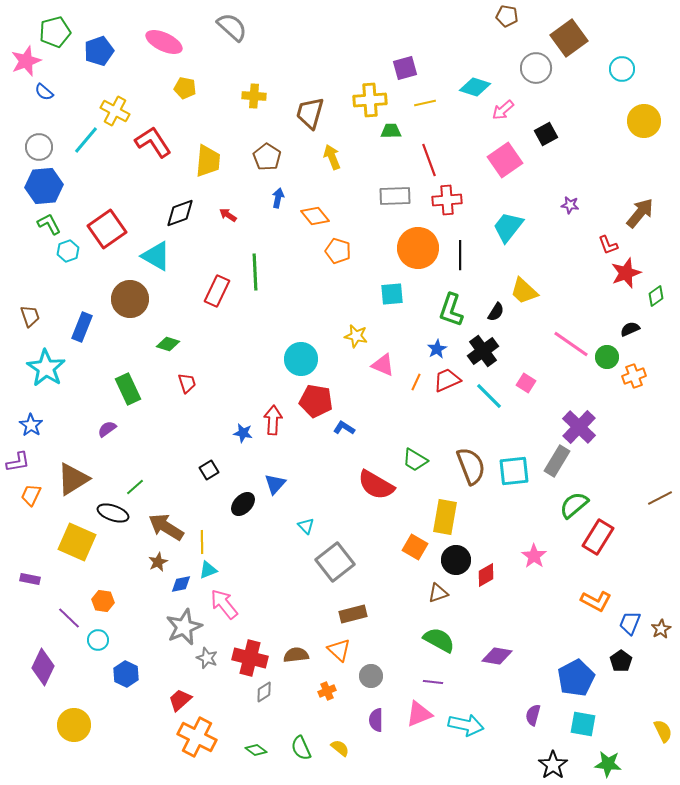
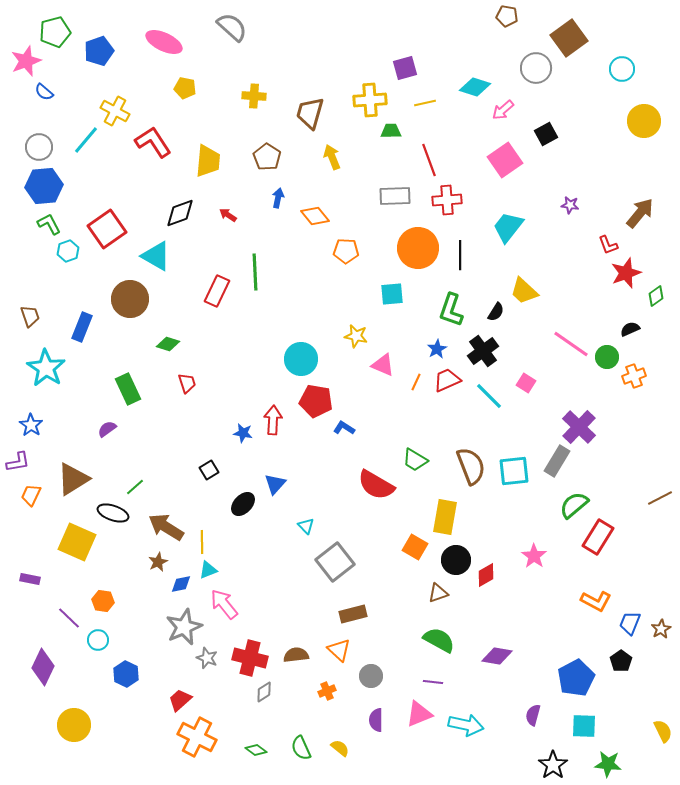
orange pentagon at (338, 251): moved 8 px right; rotated 15 degrees counterclockwise
cyan square at (583, 724): moved 1 px right, 2 px down; rotated 8 degrees counterclockwise
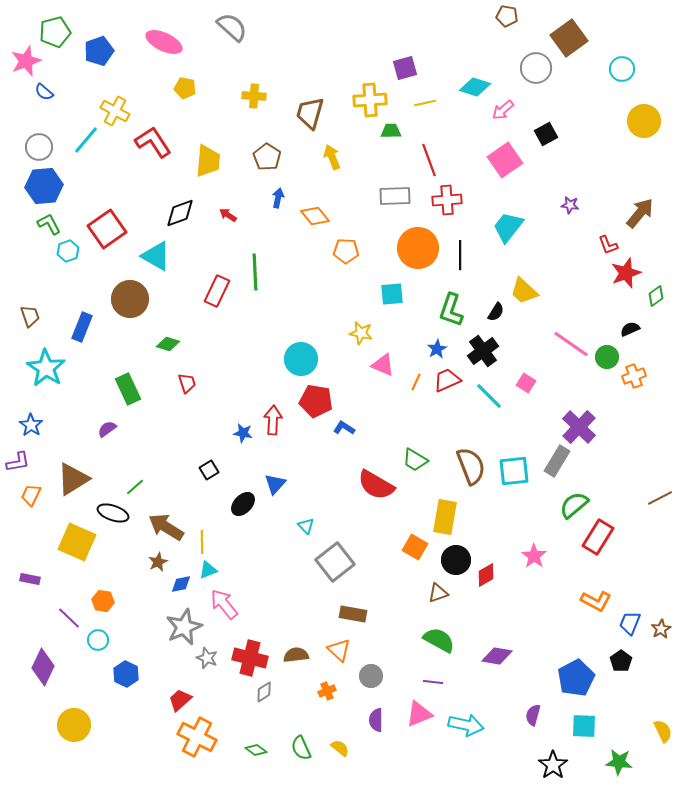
yellow star at (356, 336): moved 5 px right, 3 px up
brown rectangle at (353, 614): rotated 24 degrees clockwise
green star at (608, 764): moved 11 px right, 2 px up
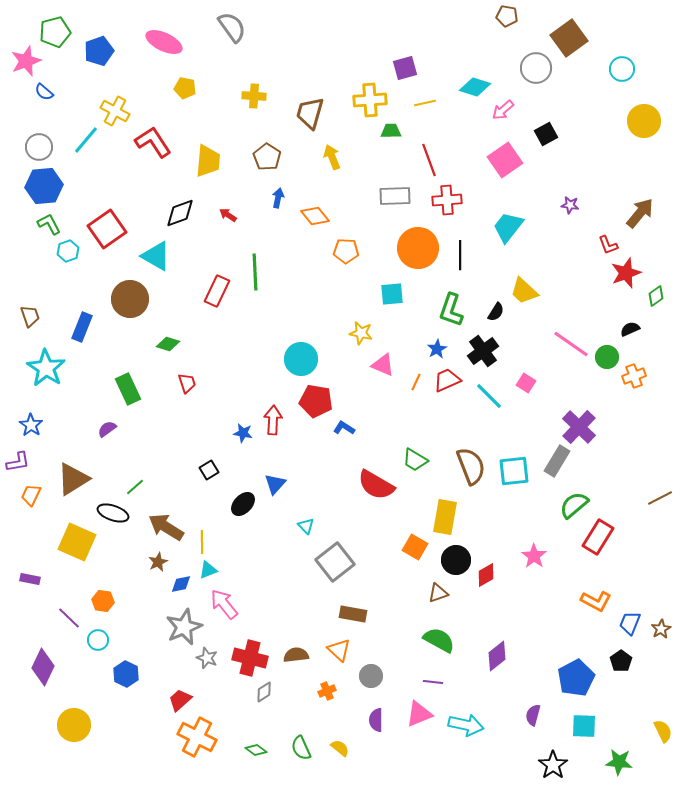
gray semicircle at (232, 27): rotated 12 degrees clockwise
purple diamond at (497, 656): rotated 48 degrees counterclockwise
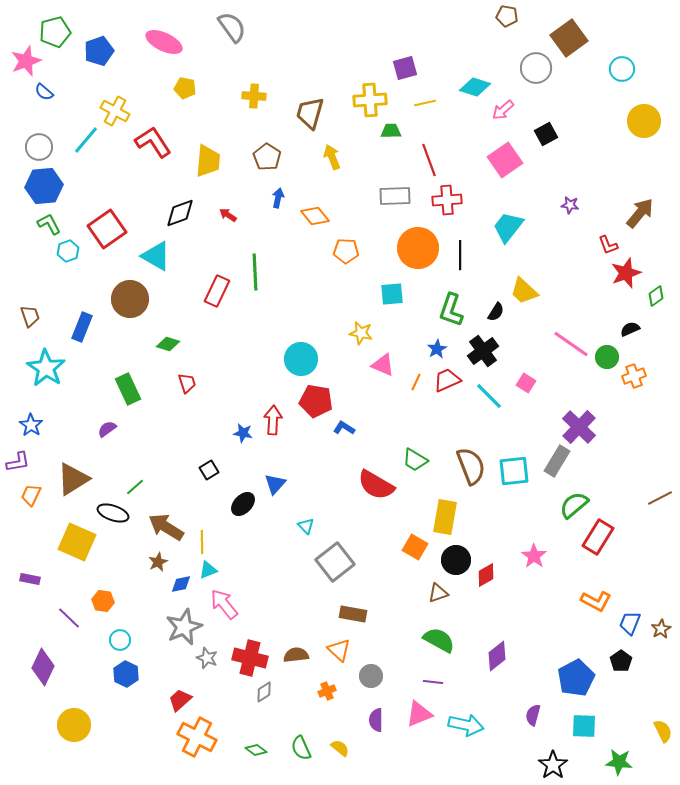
cyan circle at (98, 640): moved 22 px right
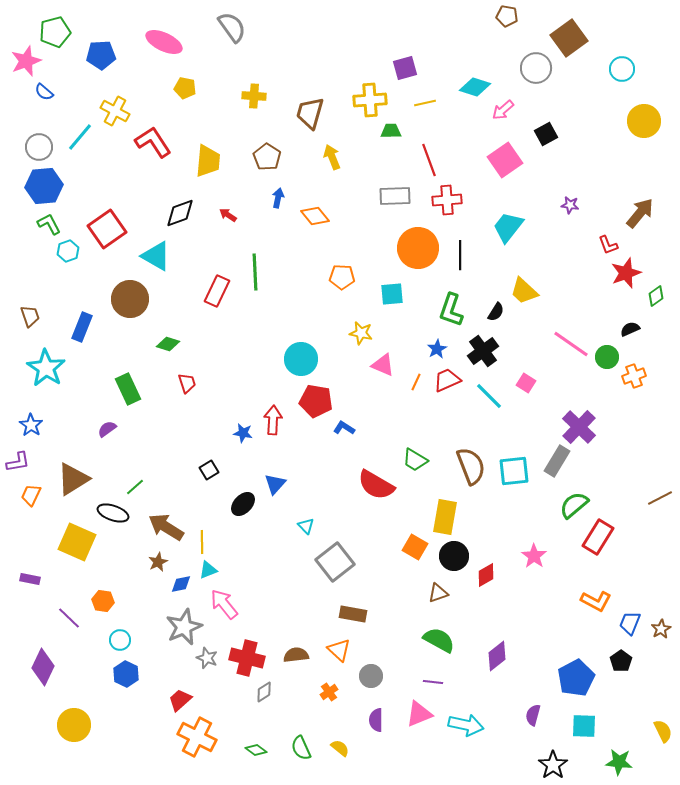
blue pentagon at (99, 51): moved 2 px right, 4 px down; rotated 16 degrees clockwise
cyan line at (86, 140): moved 6 px left, 3 px up
orange pentagon at (346, 251): moved 4 px left, 26 px down
black circle at (456, 560): moved 2 px left, 4 px up
red cross at (250, 658): moved 3 px left
orange cross at (327, 691): moved 2 px right, 1 px down; rotated 12 degrees counterclockwise
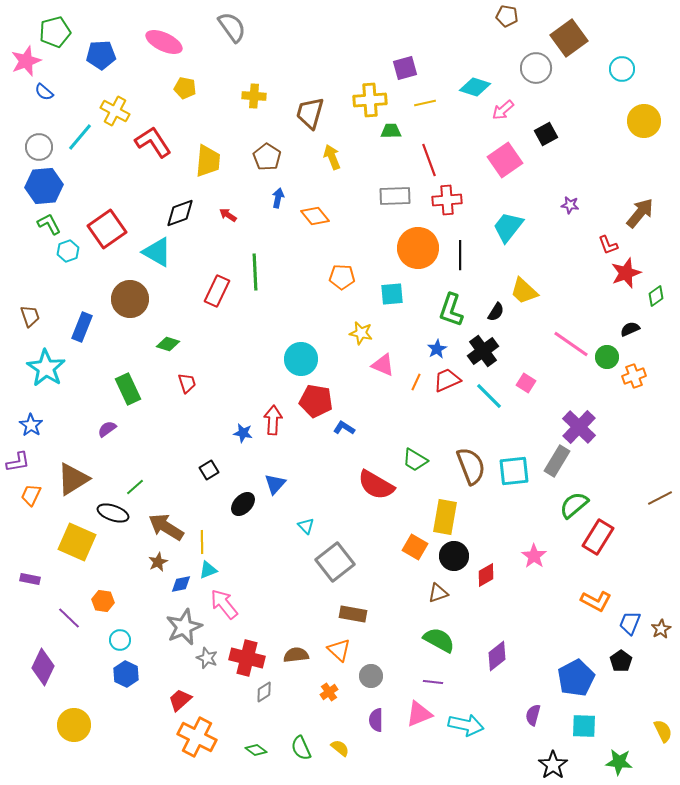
cyan triangle at (156, 256): moved 1 px right, 4 px up
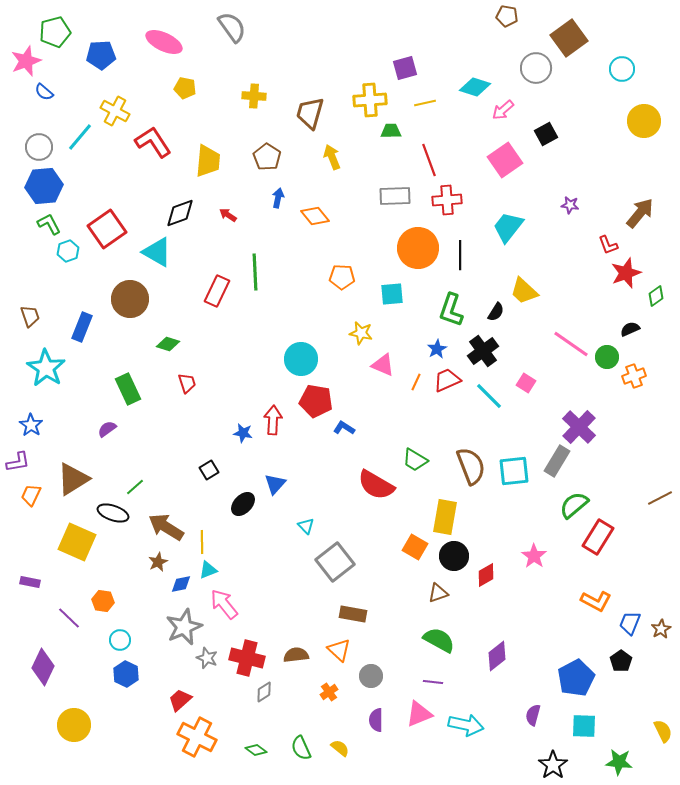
purple rectangle at (30, 579): moved 3 px down
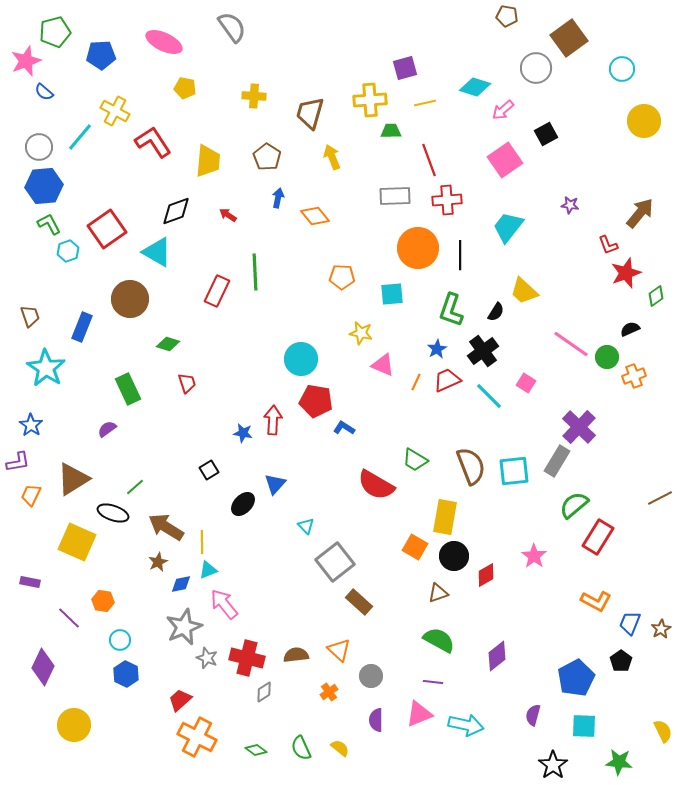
black diamond at (180, 213): moved 4 px left, 2 px up
brown rectangle at (353, 614): moved 6 px right, 12 px up; rotated 32 degrees clockwise
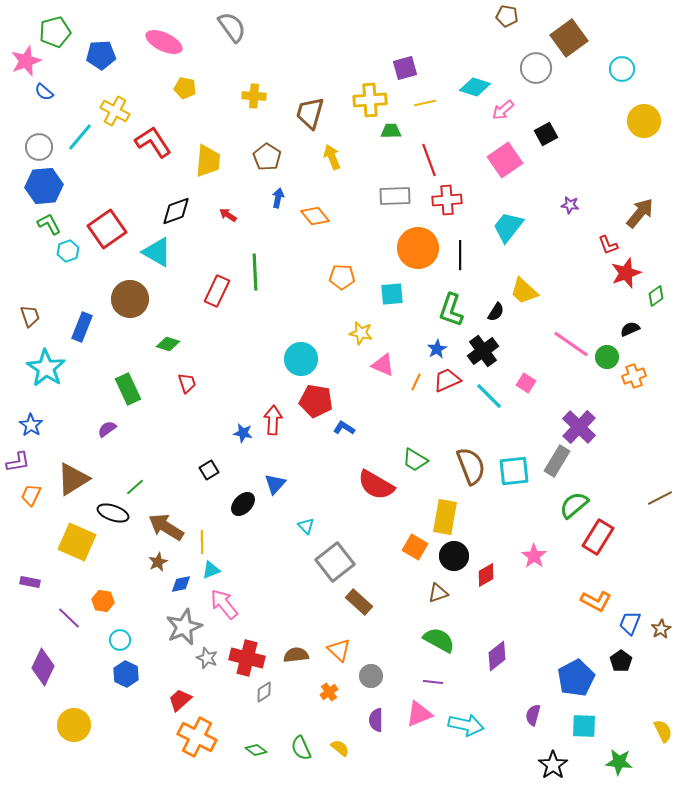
cyan triangle at (208, 570): moved 3 px right
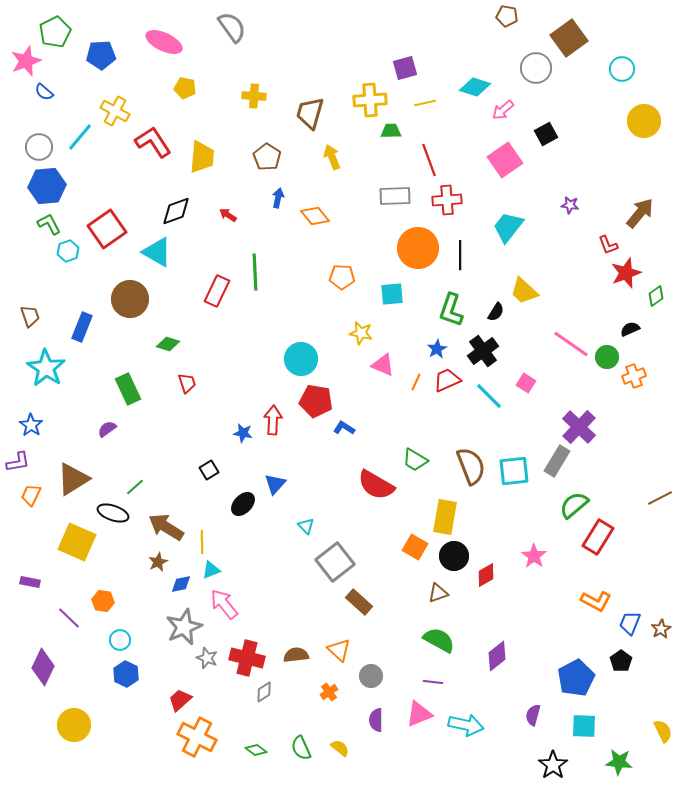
green pentagon at (55, 32): rotated 12 degrees counterclockwise
yellow trapezoid at (208, 161): moved 6 px left, 4 px up
blue hexagon at (44, 186): moved 3 px right
